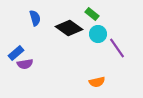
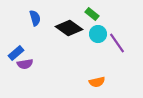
purple line: moved 5 px up
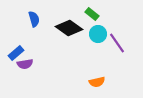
blue semicircle: moved 1 px left, 1 px down
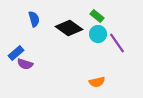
green rectangle: moved 5 px right, 2 px down
purple semicircle: rotated 28 degrees clockwise
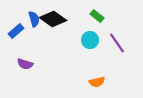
black diamond: moved 16 px left, 9 px up
cyan circle: moved 8 px left, 6 px down
blue rectangle: moved 22 px up
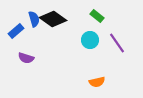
purple semicircle: moved 1 px right, 6 px up
